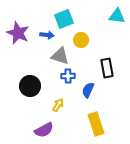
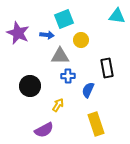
gray triangle: rotated 18 degrees counterclockwise
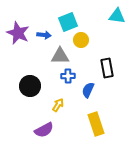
cyan square: moved 4 px right, 3 px down
blue arrow: moved 3 px left
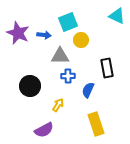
cyan triangle: rotated 18 degrees clockwise
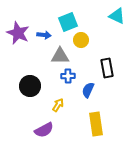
yellow rectangle: rotated 10 degrees clockwise
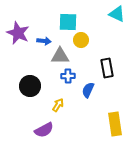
cyan triangle: moved 2 px up
cyan square: rotated 24 degrees clockwise
blue arrow: moved 6 px down
yellow rectangle: moved 19 px right
